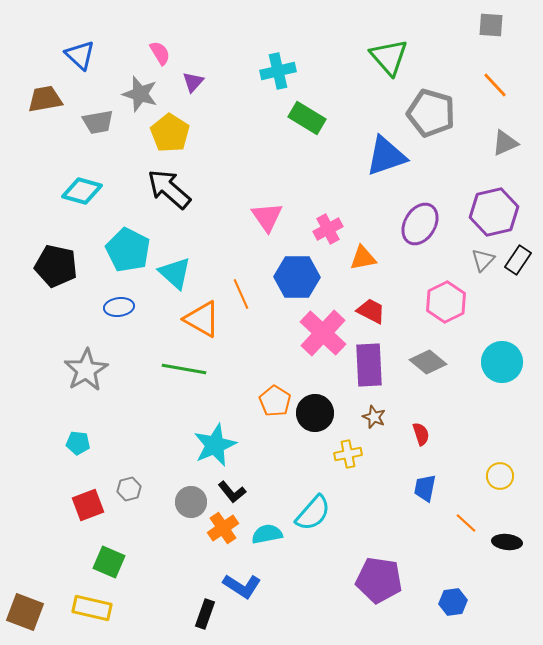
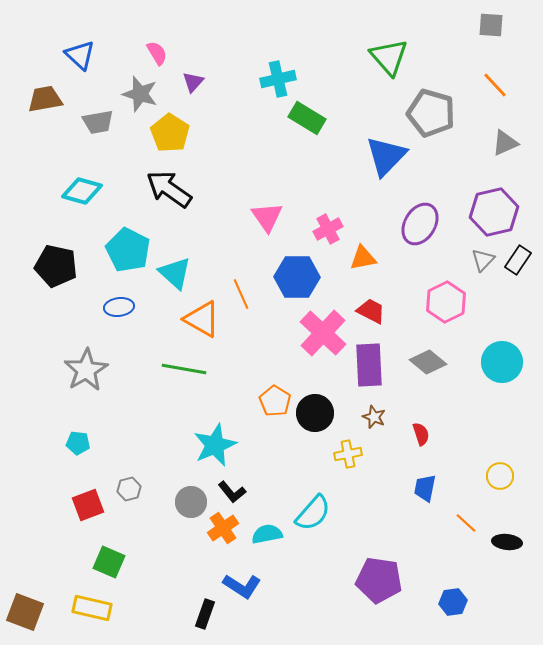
pink semicircle at (160, 53): moved 3 px left
cyan cross at (278, 71): moved 8 px down
blue triangle at (386, 156): rotated 27 degrees counterclockwise
black arrow at (169, 189): rotated 6 degrees counterclockwise
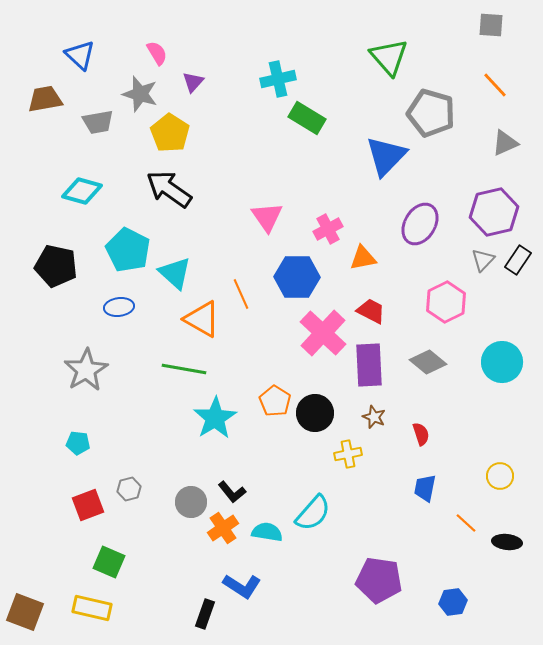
cyan star at (215, 445): moved 27 px up; rotated 9 degrees counterclockwise
cyan semicircle at (267, 534): moved 2 px up; rotated 20 degrees clockwise
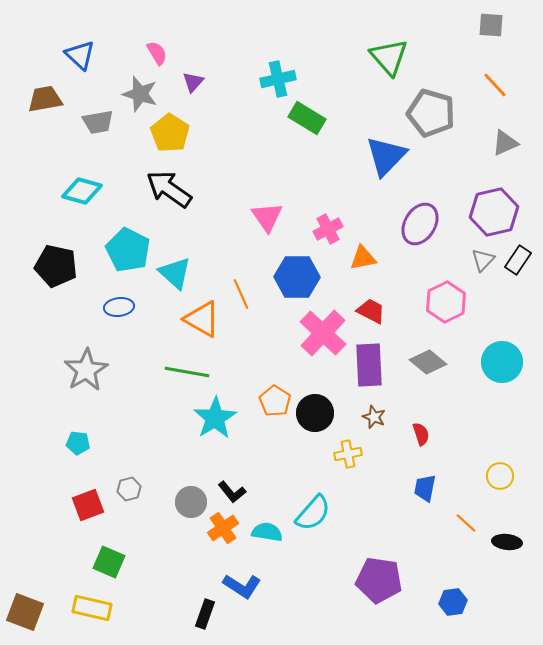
green line at (184, 369): moved 3 px right, 3 px down
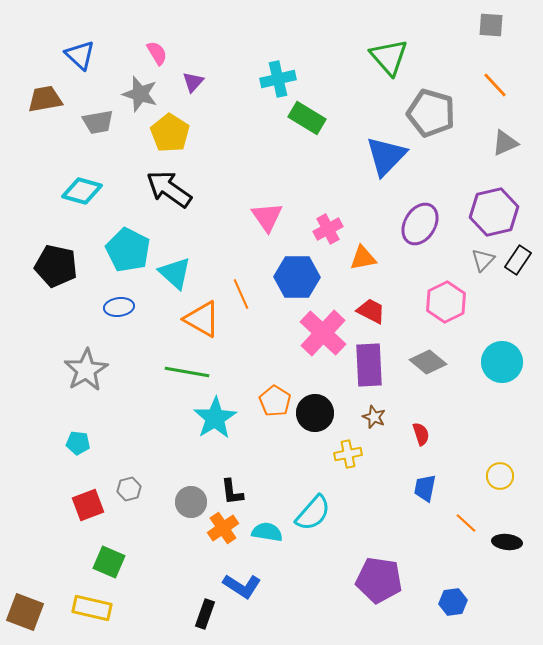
black L-shape at (232, 492): rotated 32 degrees clockwise
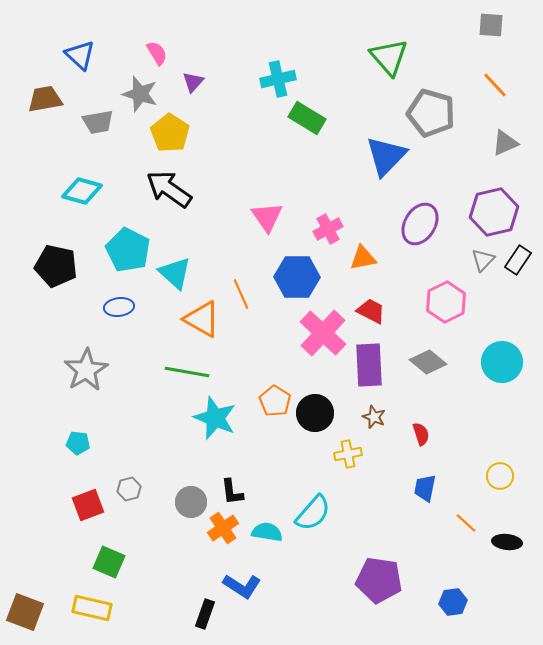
cyan star at (215, 418): rotated 18 degrees counterclockwise
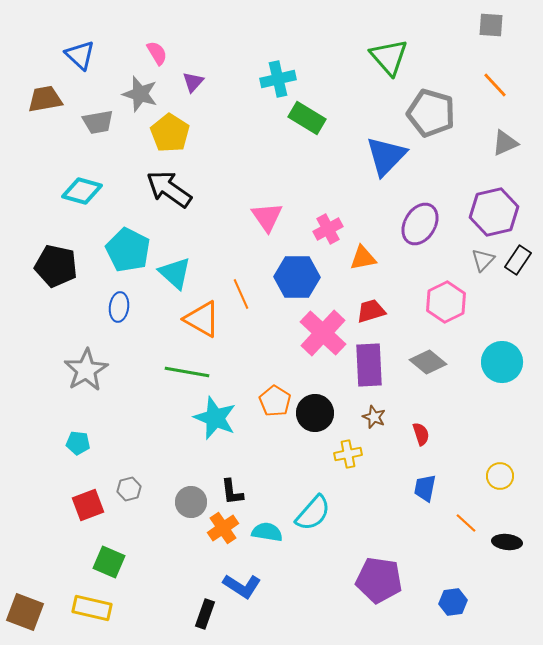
blue ellipse at (119, 307): rotated 76 degrees counterclockwise
red trapezoid at (371, 311): rotated 44 degrees counterclockwise
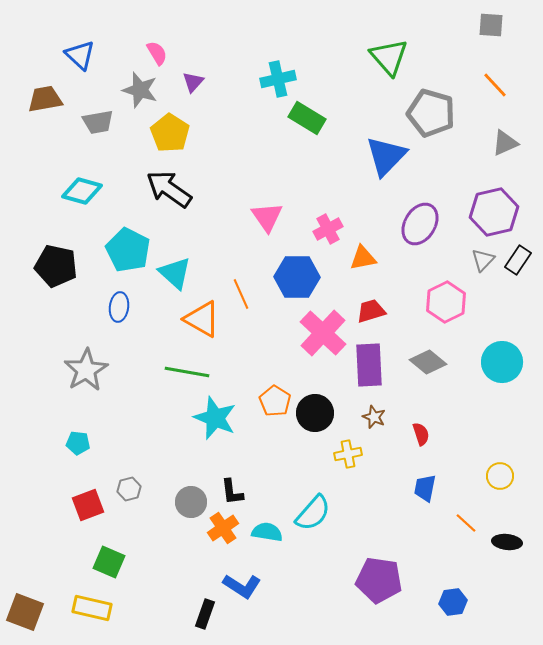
gray star at (140, 94): moved 4 px up
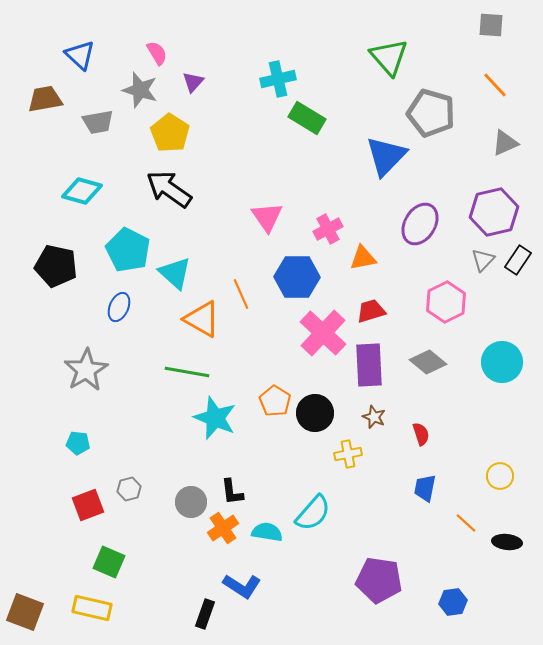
blue ellipse at (119, 307): rotated 16 degrees clockwise
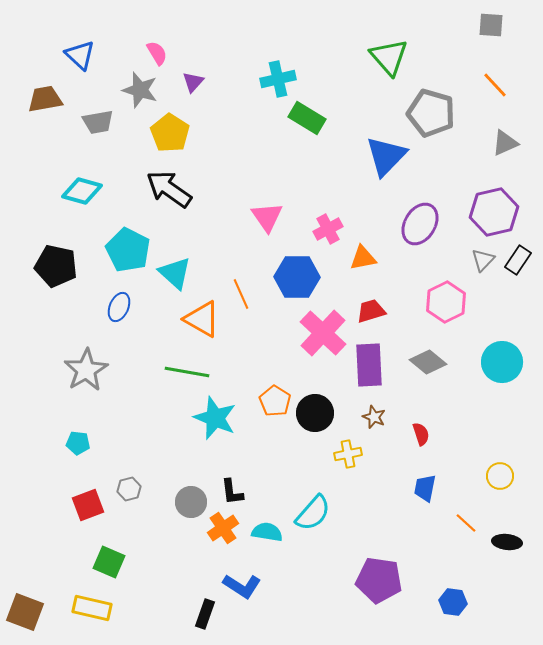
blue hexagon at (453, 602): rotated 16 degrees clockwise
